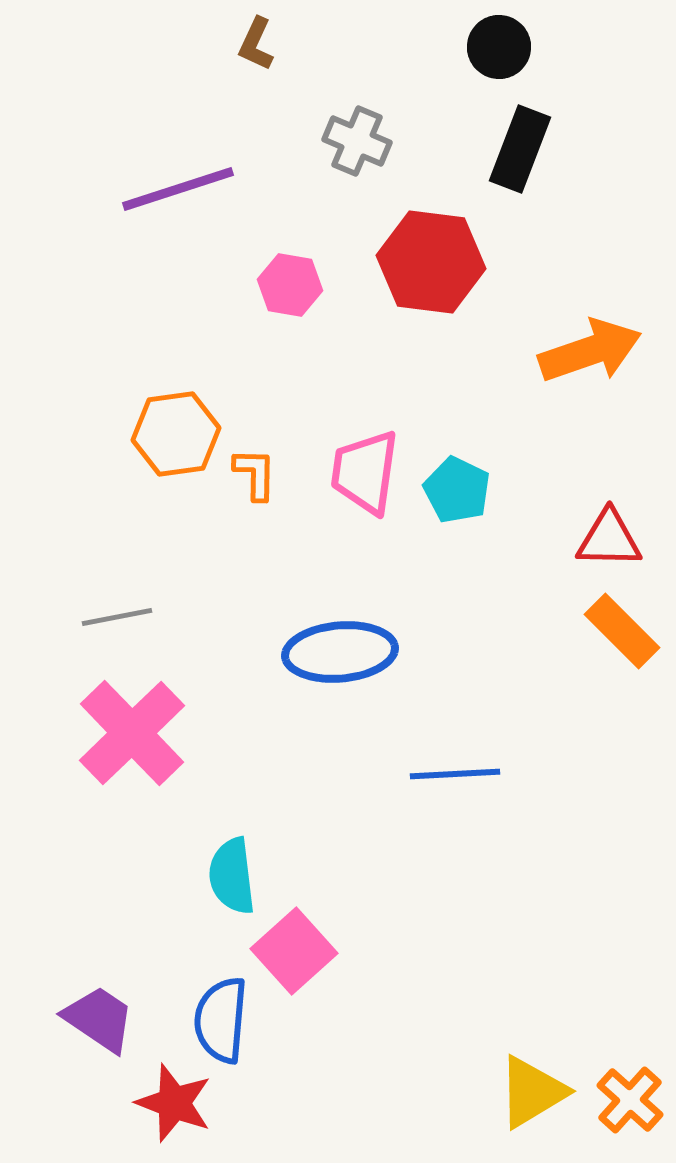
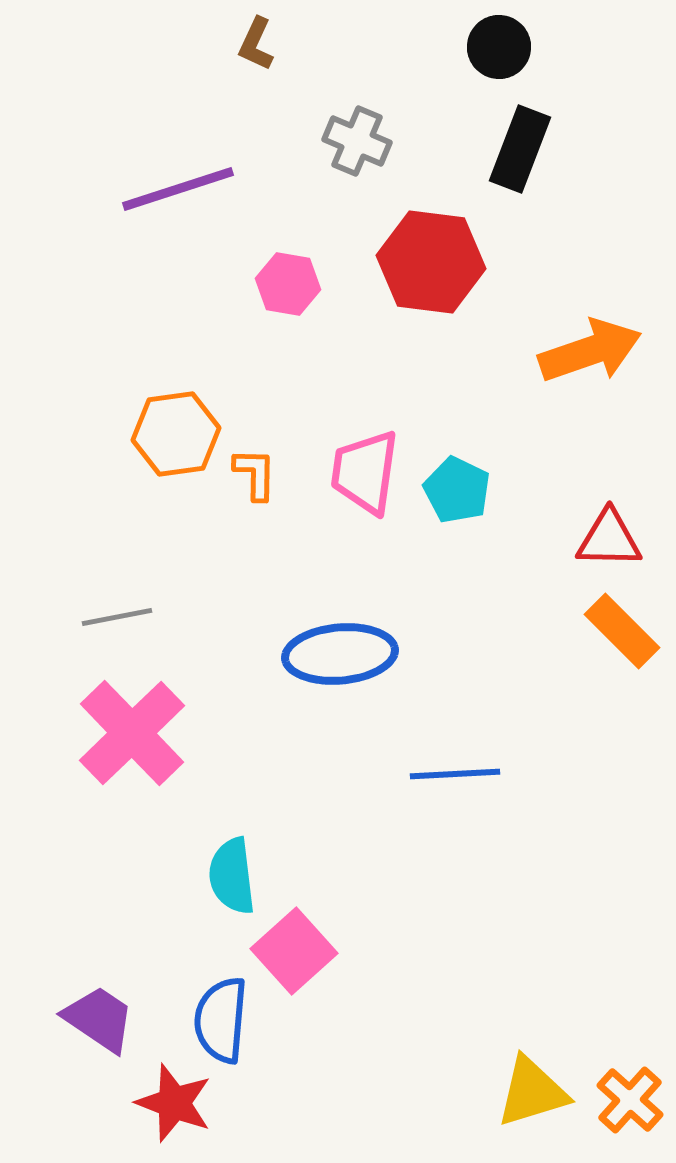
pink hexagon: moved 2 px left, 1 px up
blue ellipse: moved 2 px down
yellow triangle: rotated 14 degrees clockwise
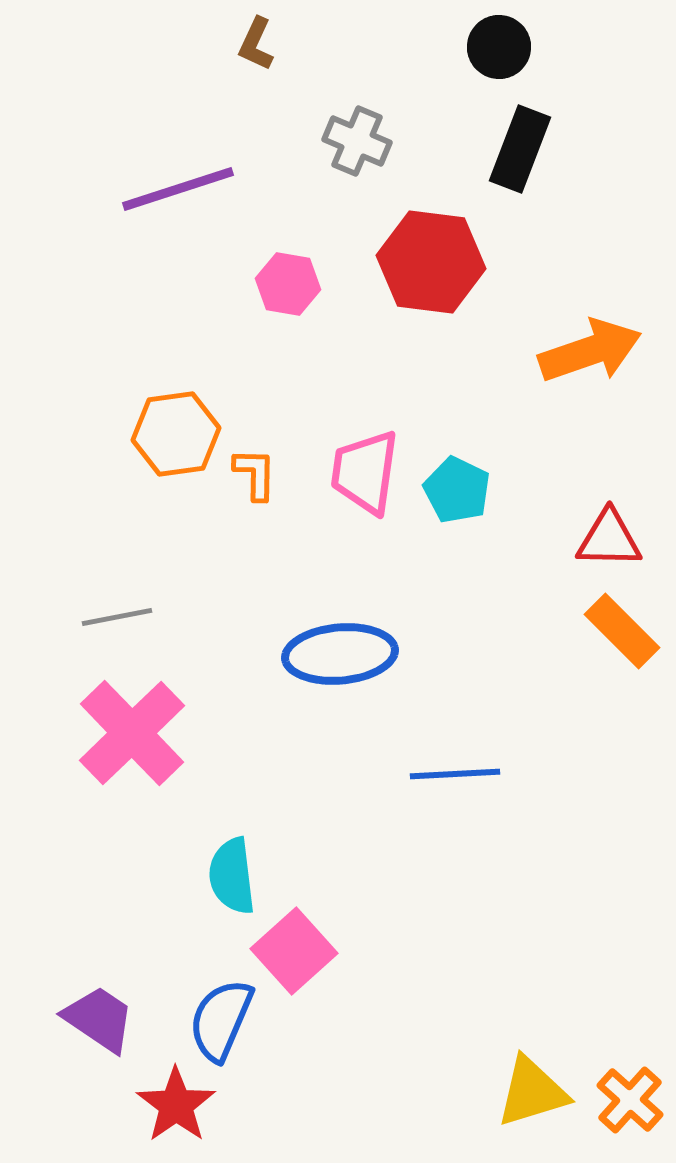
blue semicircle: rotated 18 degrees clockwise
red star: moved 2 px right, 2 px down; rotated 16 degrees clockwise
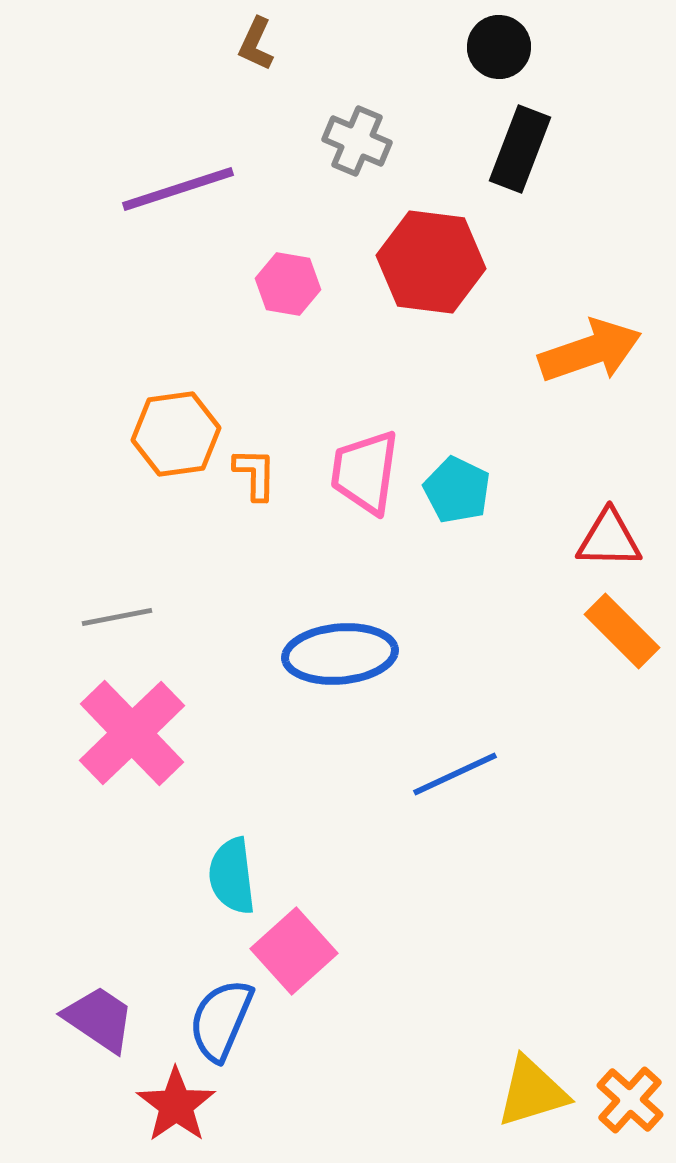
blue line: rotated 22 degrees counterclockwise
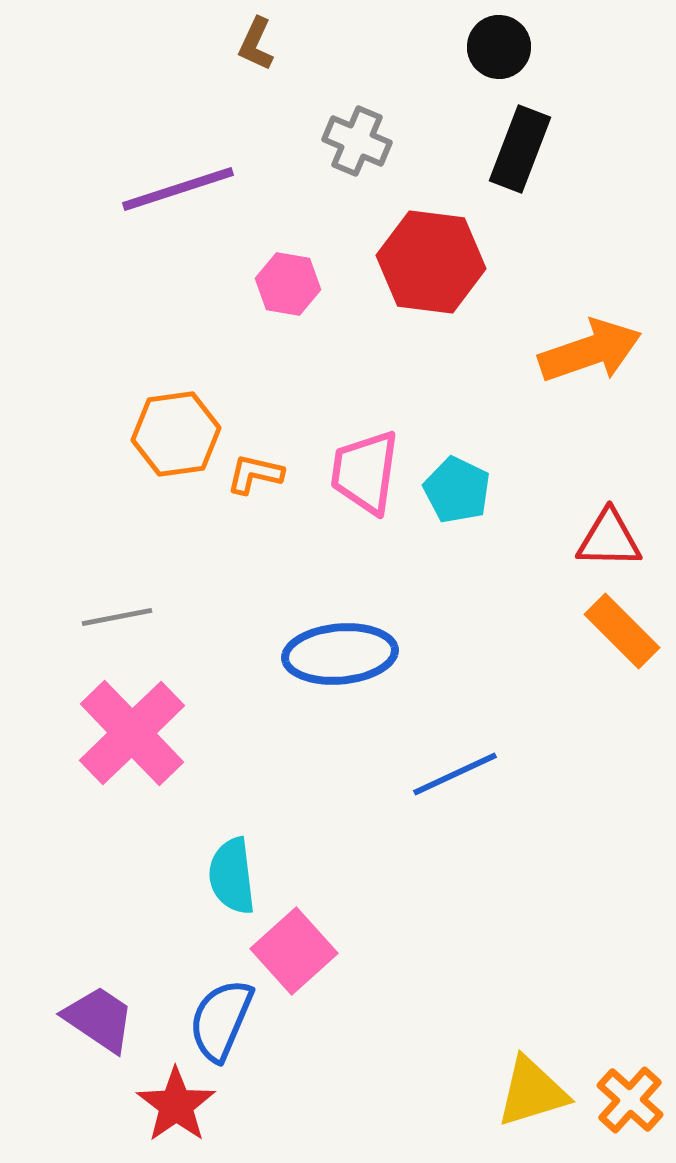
orange L-shape: rotated 78 degrees counterclockwise
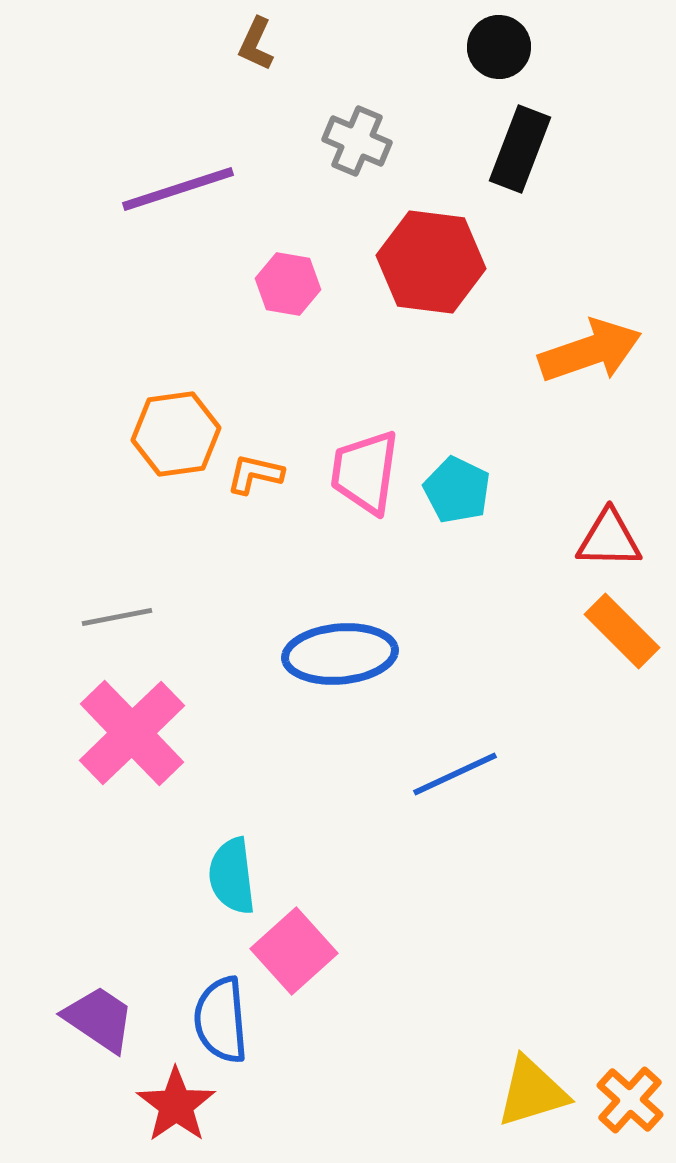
blue semicircle: rotated 28 degrees counterclockwise
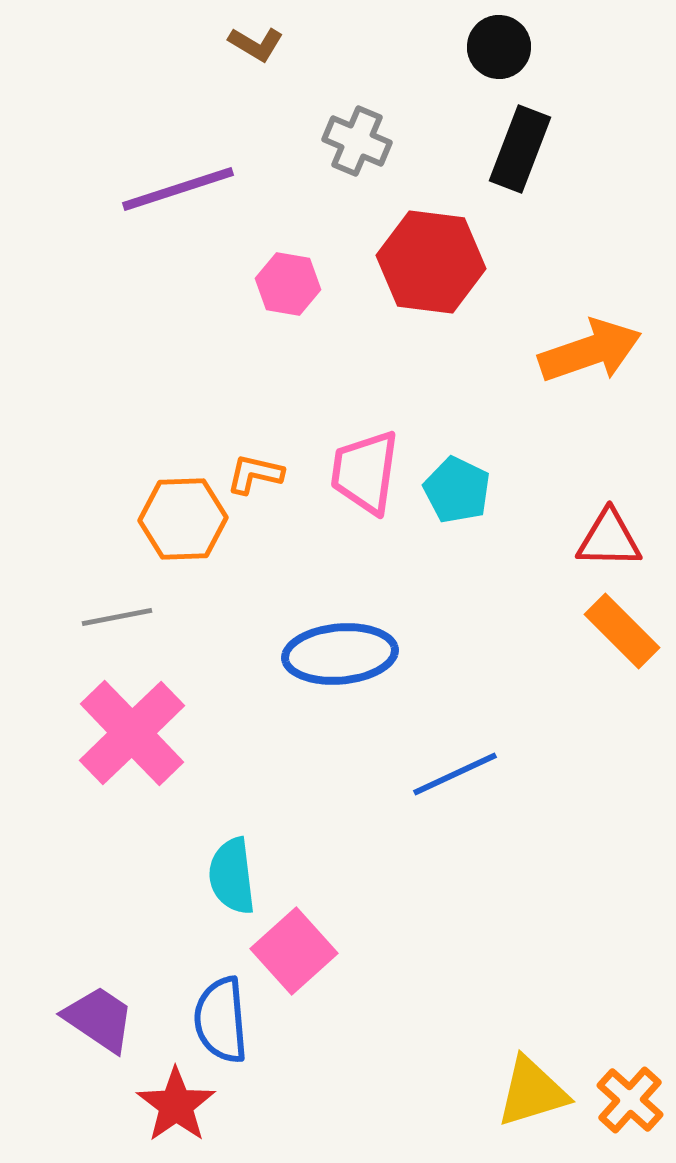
brown L-shape: rotated 84 degrees counterclockwise
orange hexagon: moved 7 px right, 85 px down; rotated 6 degrees clockwise
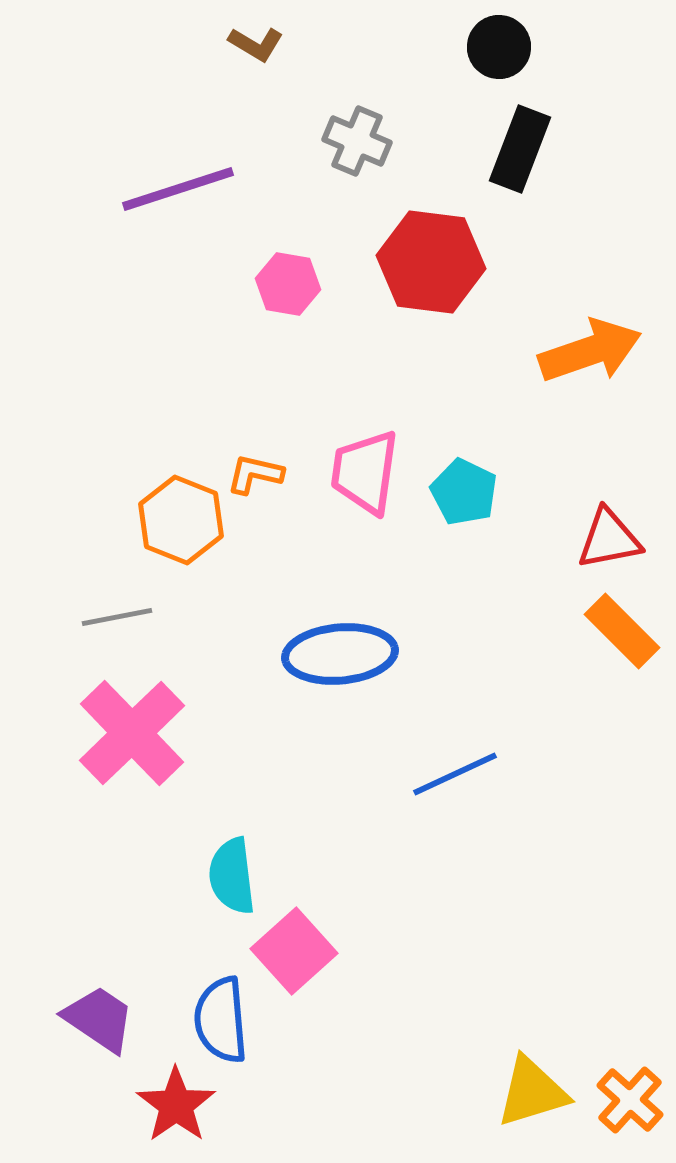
cyan pentagon: moved 7 px right, 2 px down
orange hexagon: moved 2 px left, 1 px down; rotated 24 degrees clockwise
red triangle: rotated 12 degrees counterclockwise
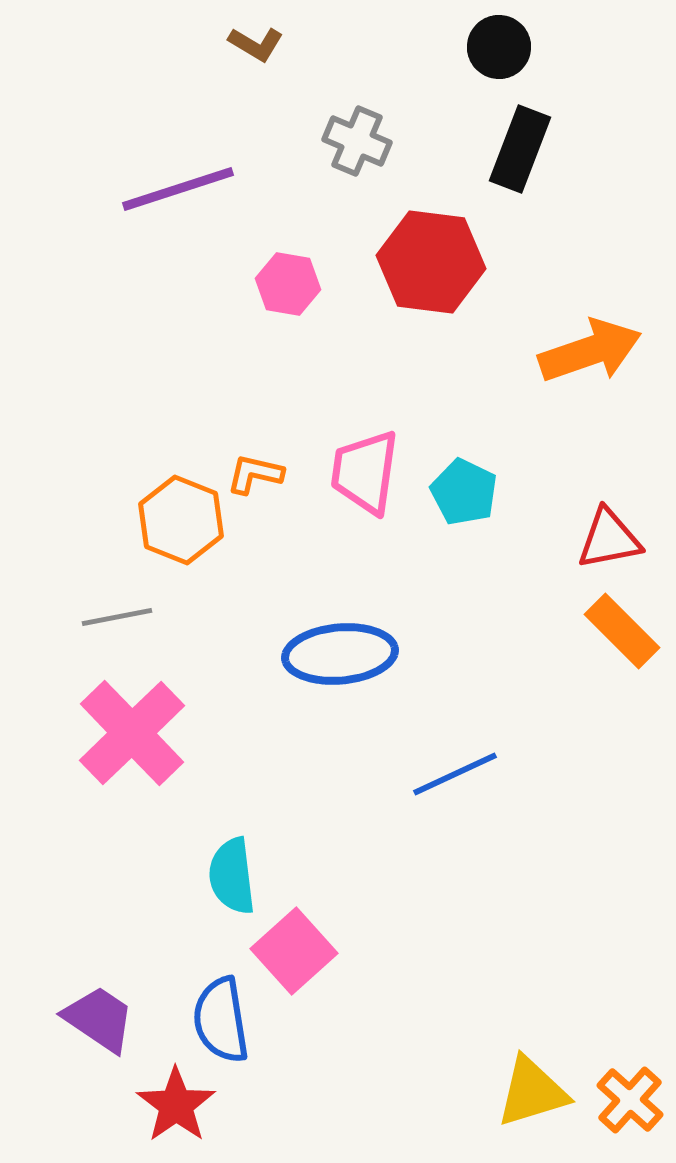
blue semicircle: rotated 4 degrees counterclockwise
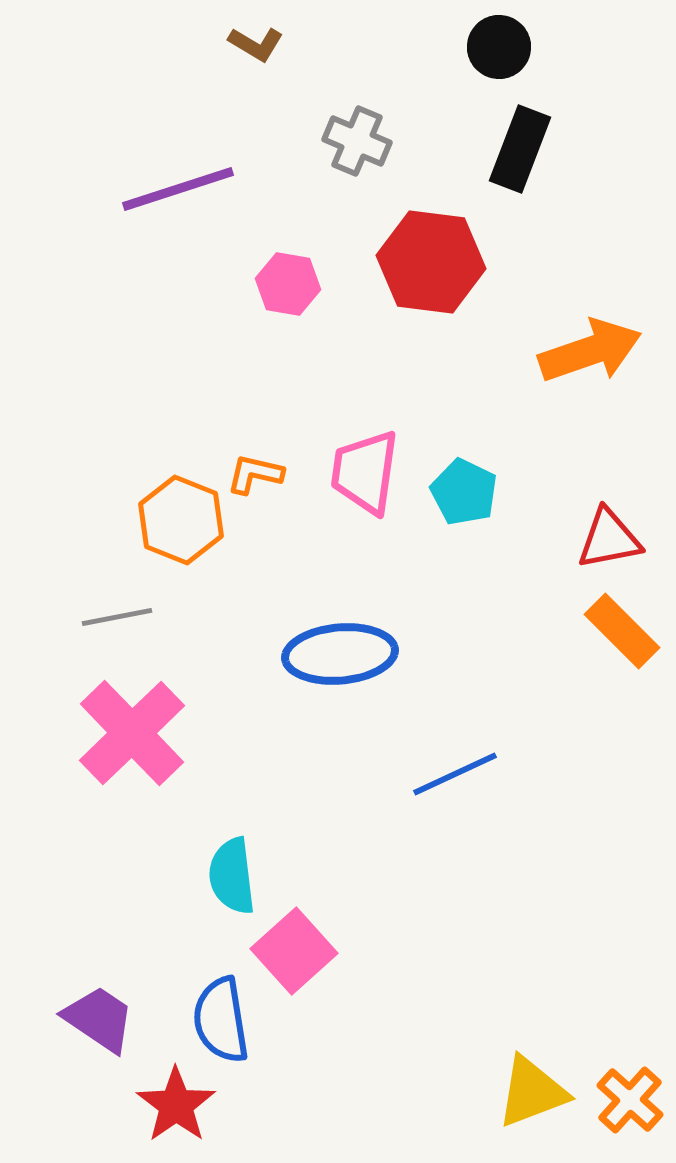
yellow triangle: rotated 4 degrees counterclockwise
